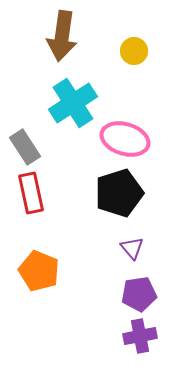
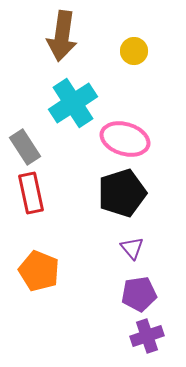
black pentagon: moved 3 px right
purple cross: moved 7 px right; rotated 8 degrees counterclockwise
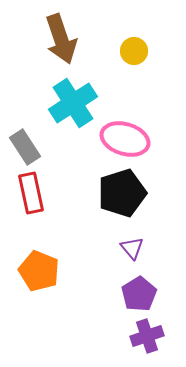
brown arrow: moved 1 px left, 3 px down; rotated 27 degrees counterclockwise
purple pentagon: rotated 24 degrees counterclockwise
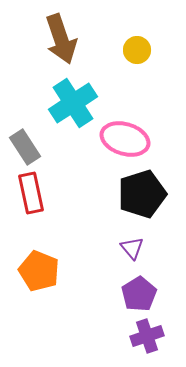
yellow circle: moved 3 px right, 1 px up
black pentagon: moved 20 px right, 1 px down
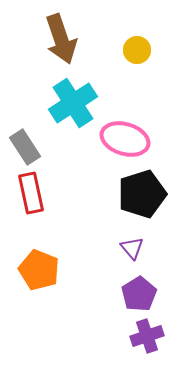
orange pentagon: moved 1 px up
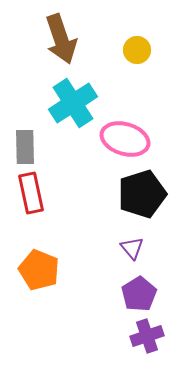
gray rectangle: rotated 32 degrees clockwise
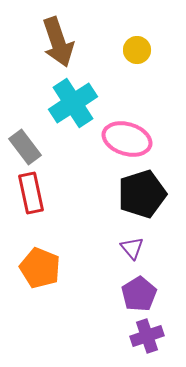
brown arrow: moved 3 px left, 3 px down
pink ellipse: moved 2 px right
gray rectangle: rotated 36 degrees counterclockwise
orange pentagon: moved 1 px right, 2 px up
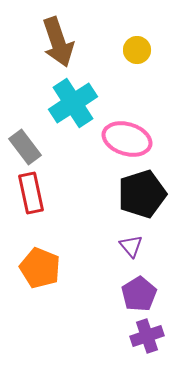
purple triangle: moved 1 px left, 2 px up
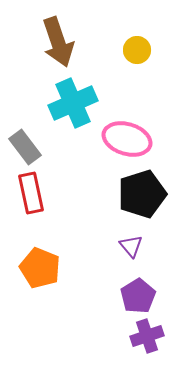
cyan cross: rotated 9 degrees clockwise
purple pentagon: moved 1 px left, 2 px down
